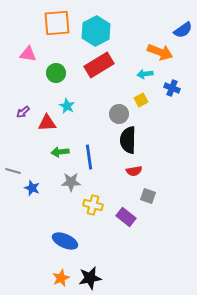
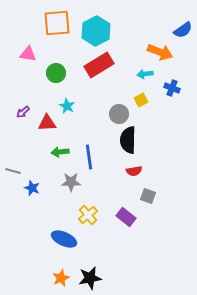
yellow cross: moved 5 px left, 10 px down; rotated 36 degrees clockwise
blue ellipse: moved 1 px left, 2 px up
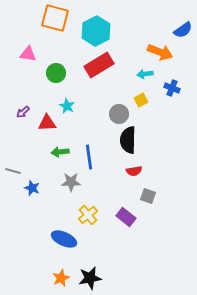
orange square: moved 2 px left, 5 px up; rotated 20 degrees clockwise
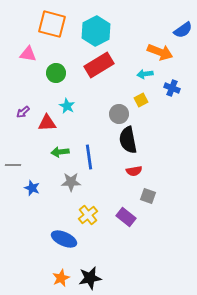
orange square: moved 3 px left, 6 px down
black semicircle: rotated 12 degrees counterclockwise
gray line: moved 6 px up; rotated 14 degrees counterclockwise
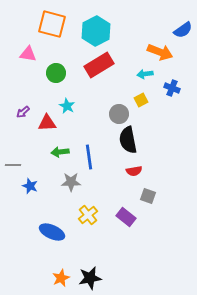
blue star: moved 2 px left, 2 px up
blue ellipse: moved 12 px left, 7 px up
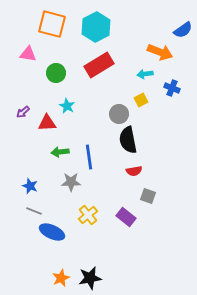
cyan hexagon: moved 4 px up
gray line: moved 21 px right, 46 px down; rotated 21 degrees clockwise
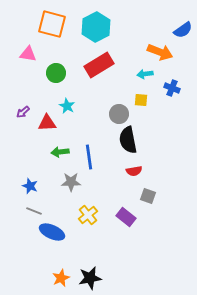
yellow square: rotated 32 degrees clockwise
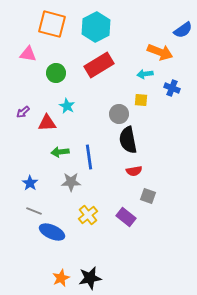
blue star: moved 3 px up; rotated 14 degrees clockwise
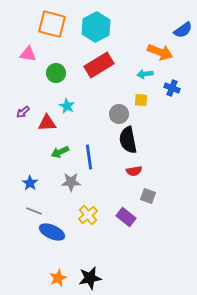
green arrow: rotated 18 degrees counterclockwise
orange star: moved 3 px left
